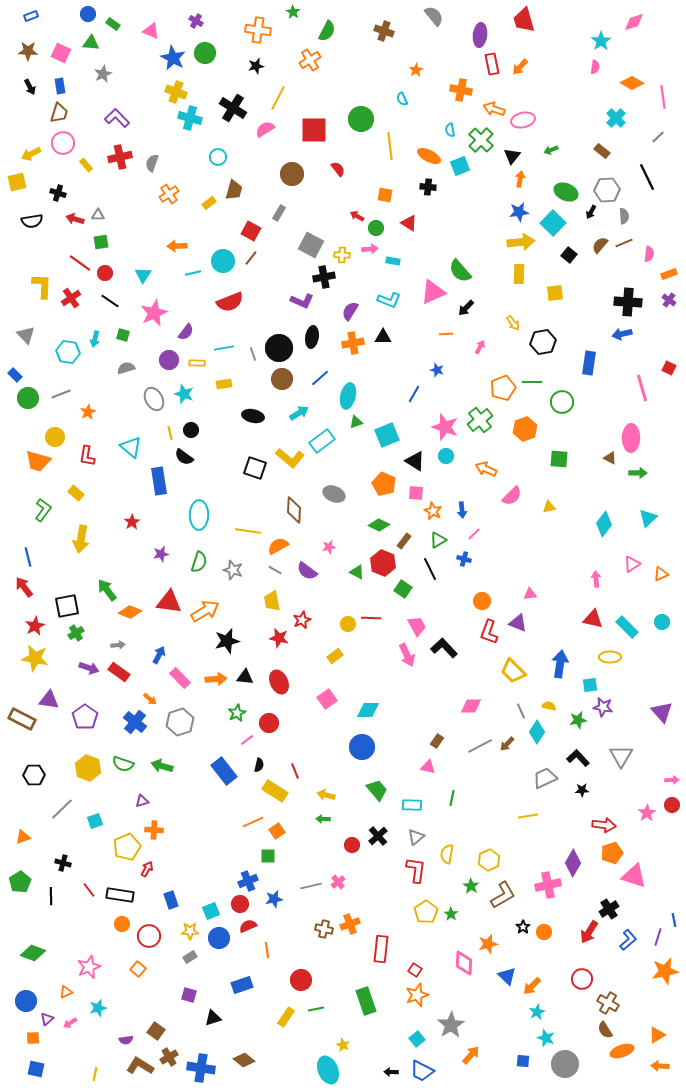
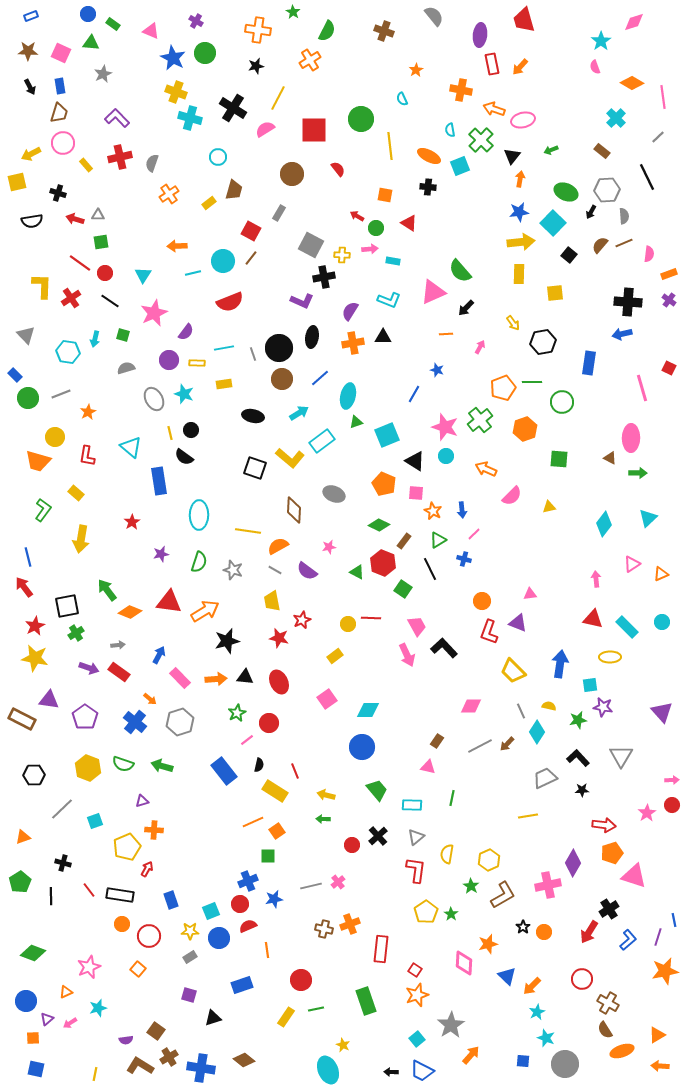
pink semicircle at (595, 67): rotated 152 degrees clockwise
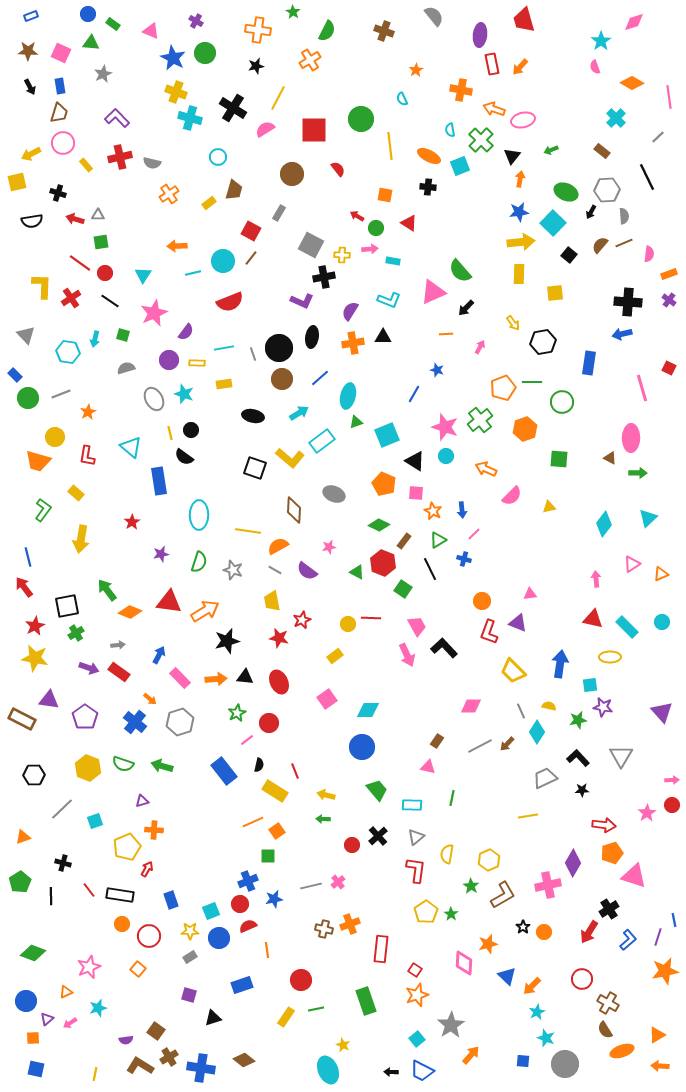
pink line at (663, 97): moved 6 px right
gray semicircle at (152, 163): rotated 96 degrees counterclockwise
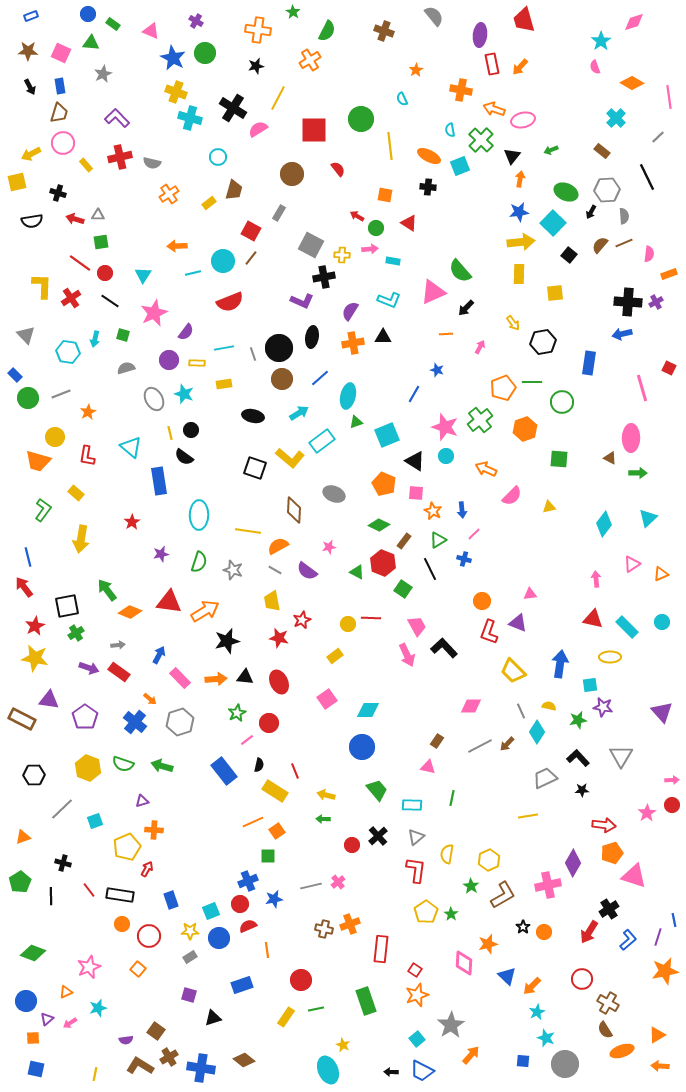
pink semicircle at (265, 129): moved 7 px left
purple cross at (669, 300): moved 13 px left, 2 px down; rotated 24 degrees clockwise
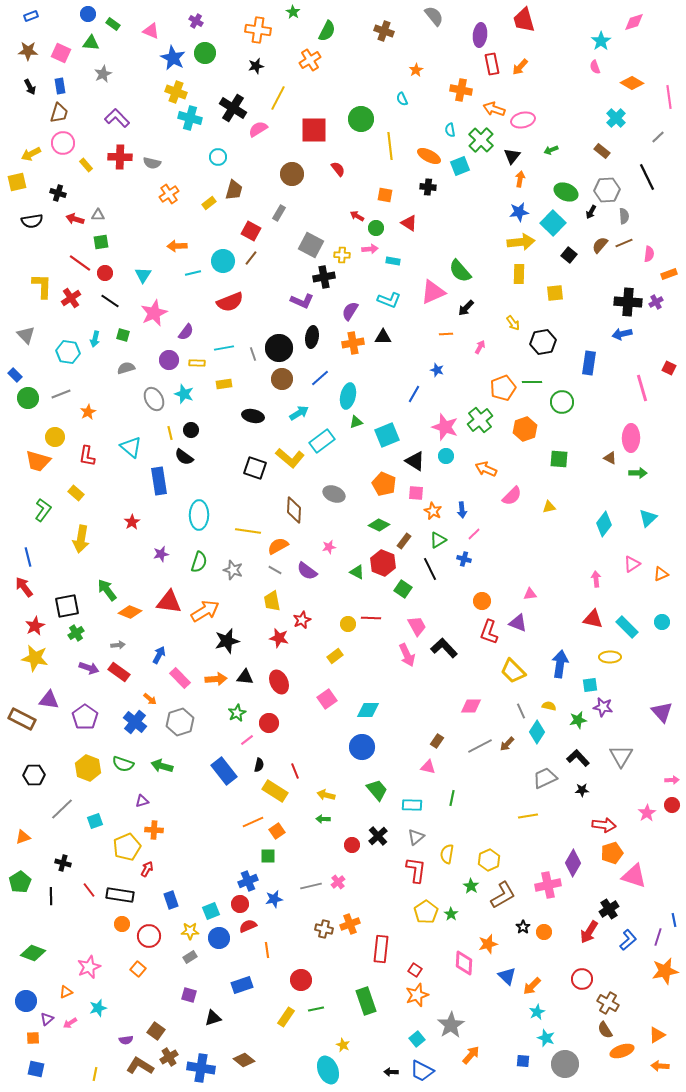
red cross at (120, 157): rotated 15 degrees clockwise
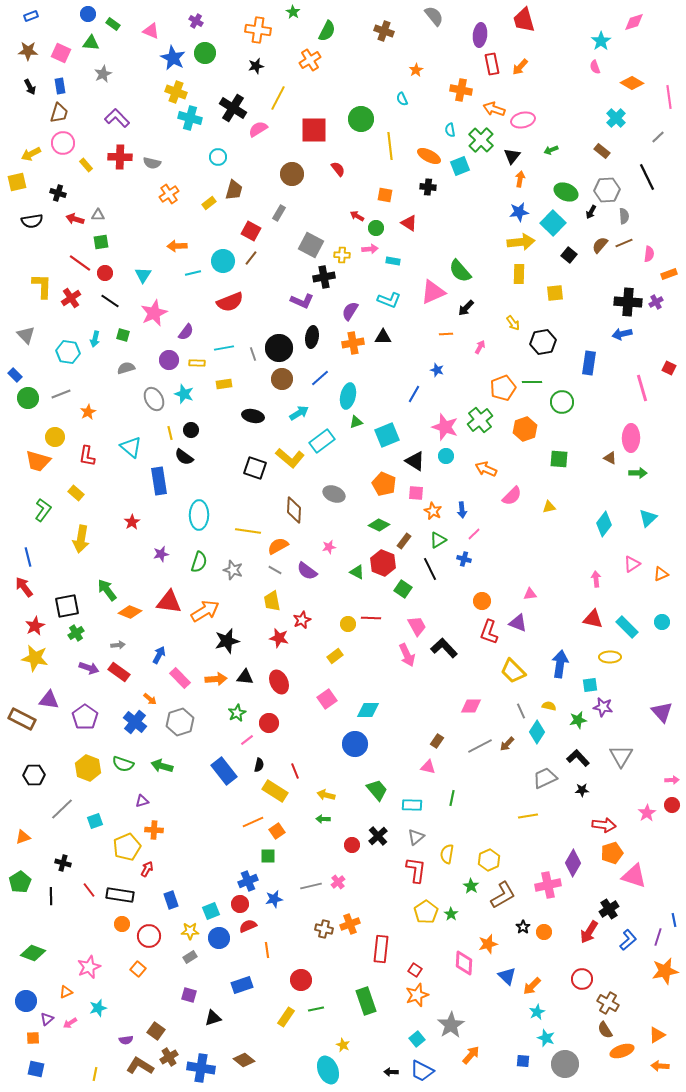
blue circle at (362, 747): moved 7 px left, 3 px up
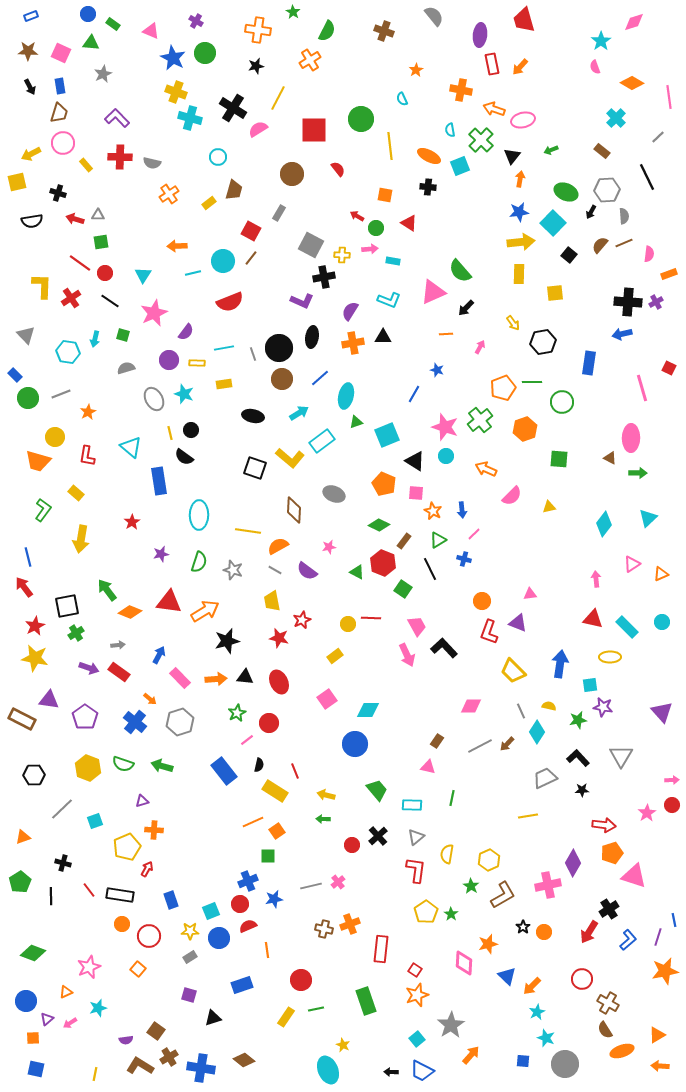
cyan ellipse at (348, 396): moved 2 px left
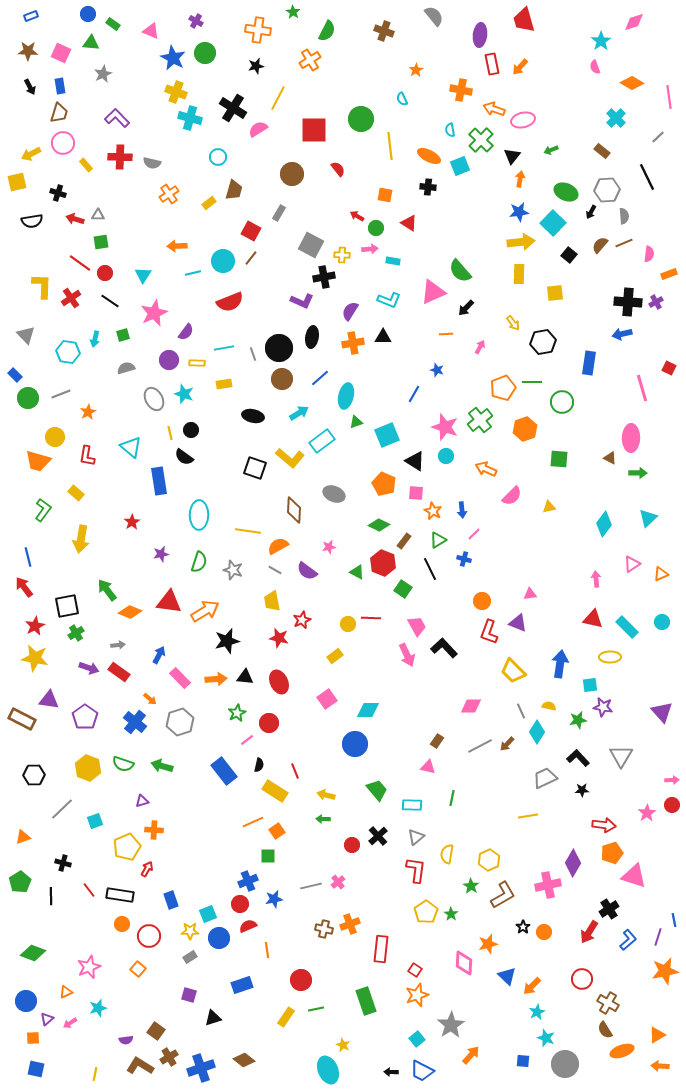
green square at (123, 335): rotated 32 degrees counterclockwise
cyan square at (211, 911): moved 3 px left, 3 px down
blue cross at (201, 1068): rotated 28 degrees counterclockwise
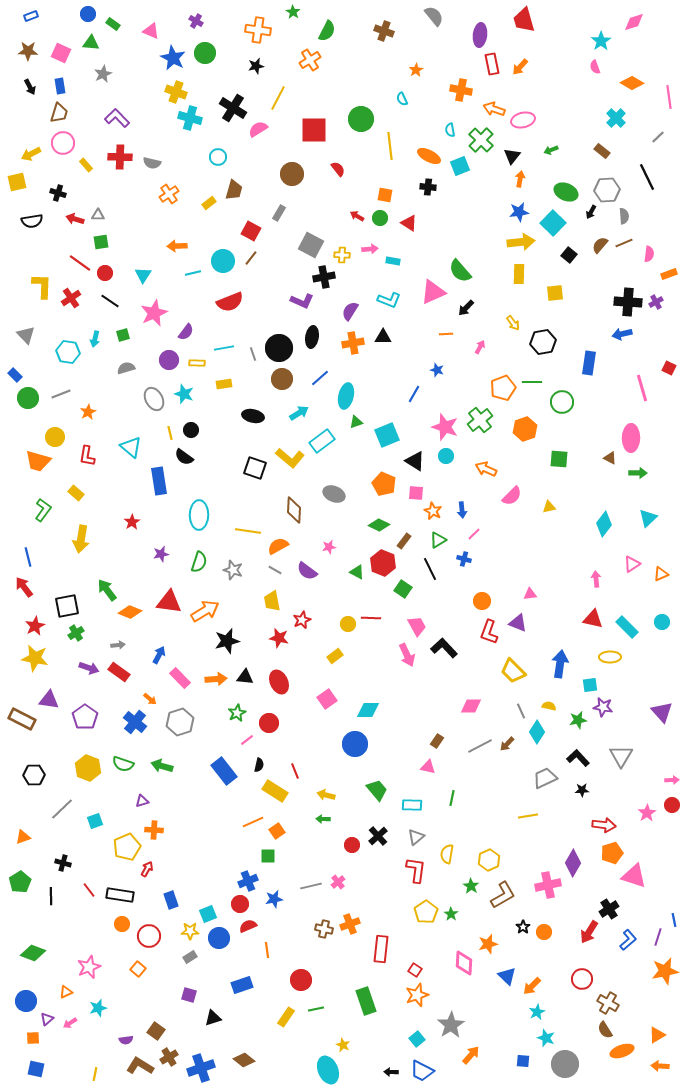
green circle at (376, 228): moved 4 px right, 10 px up
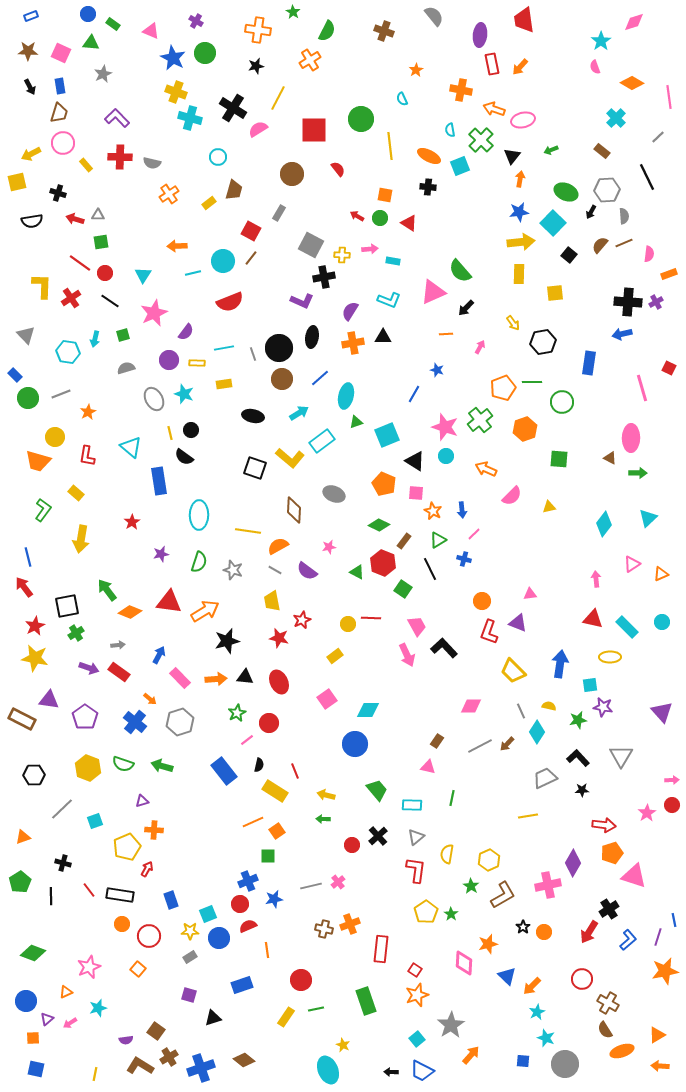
red trapezoid at (524, 20): rotated 8 degrees clockwise
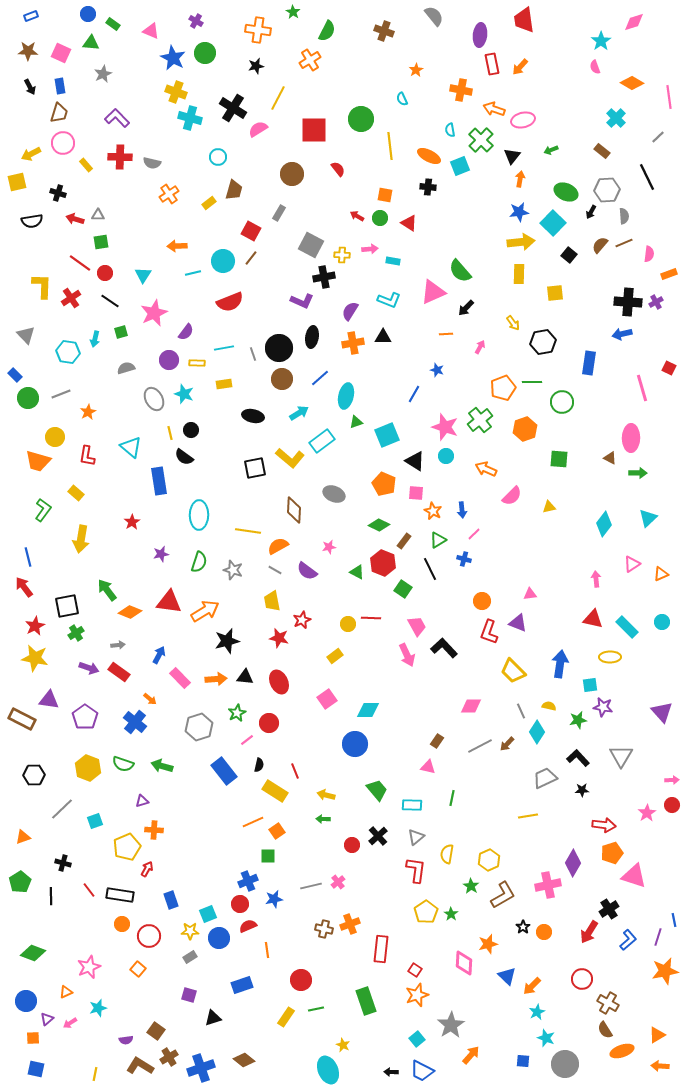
green square at (123, 335): moved 2 px left, 3 px up
black square at (255, 468): rotated 30 degrees counterclockwise
gray hexagon at (180, 722): moved 19 px right, 5 px down
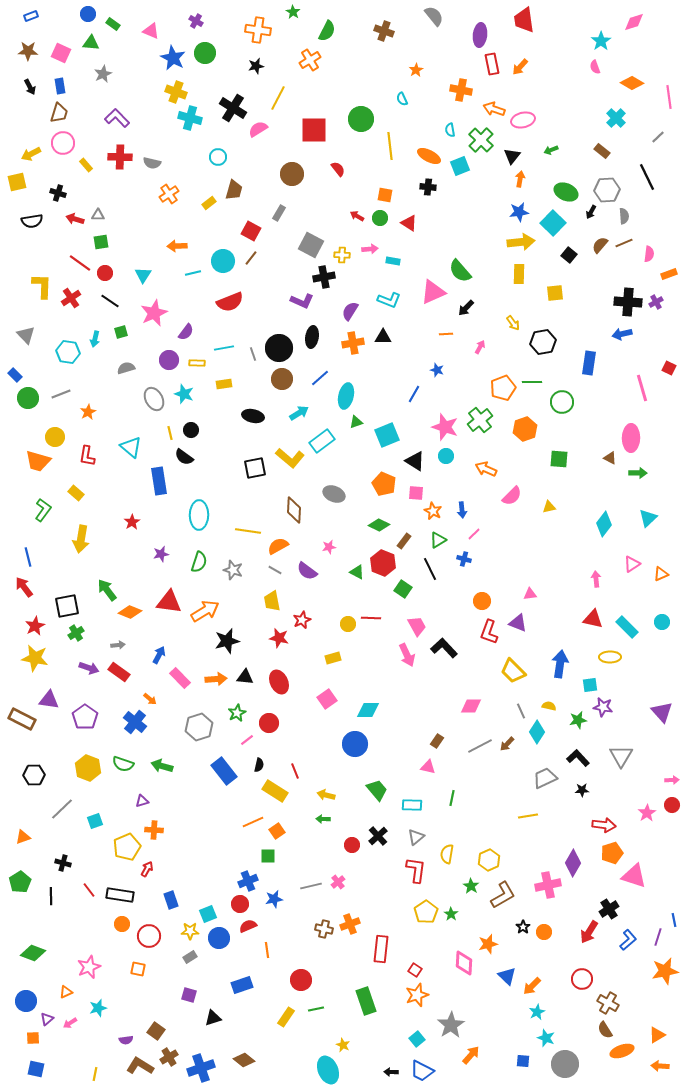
yellow rectangle at (335, 656): moved 2 px left, 2 px down; rotated 21 degrees clockwise
orange square at (138, 969): rotated 28 degrees counterclockwise
